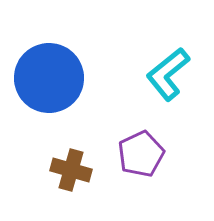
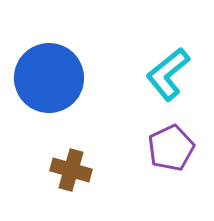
purple pentagon: moved 30 px right, 6 px up
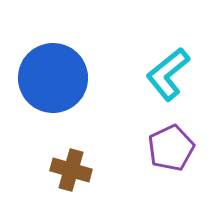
blue circle: moved 4 px right
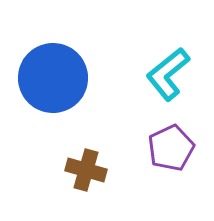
brown cross: moved 15 px right
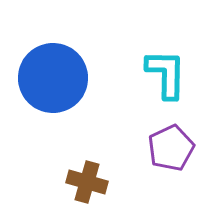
cyan L-shape: moved 2 px left; rotated 130 degrees clockwise
brown cross: moved 1 px right, 12 px down
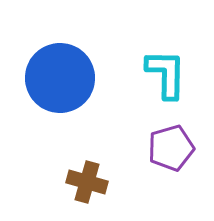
blue circle: moved 7 px right
purple pentagon: rotated 9 degrees clockwise
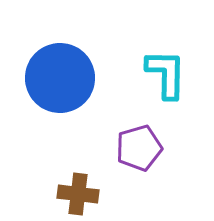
purple pentagon: moved 32 px left
brown cross: moved 9 px left, 12 px down; rotated 9 degrees counterclockwise
